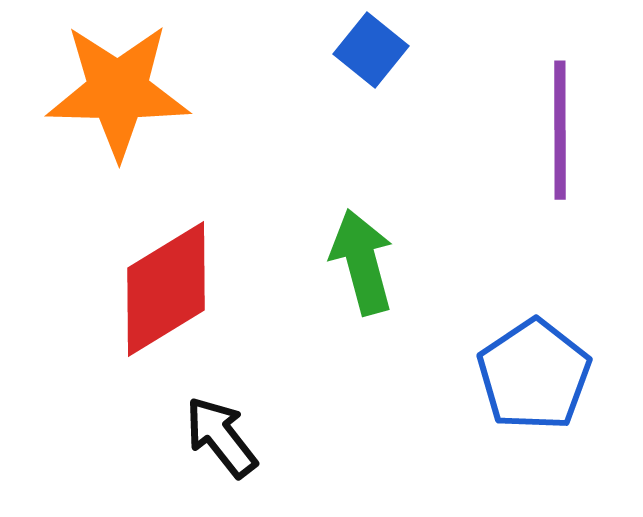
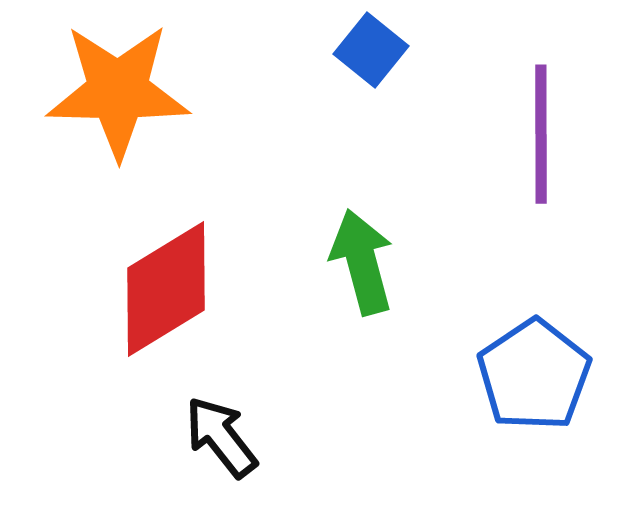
purple line: moved 19 px left, 4 px down
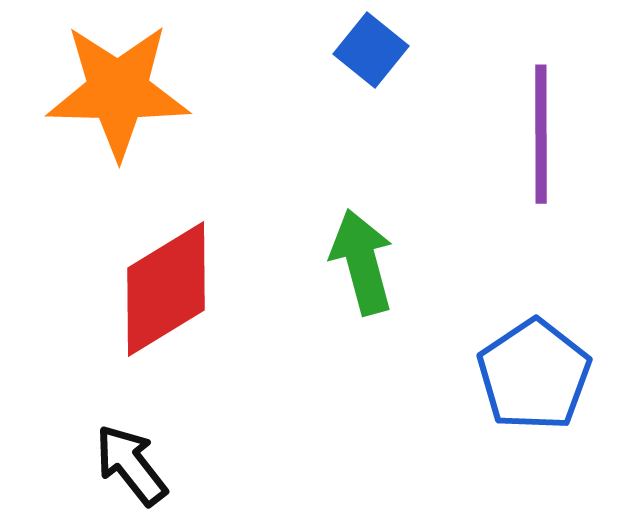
black arrow: moved 90 px left, 28 px down
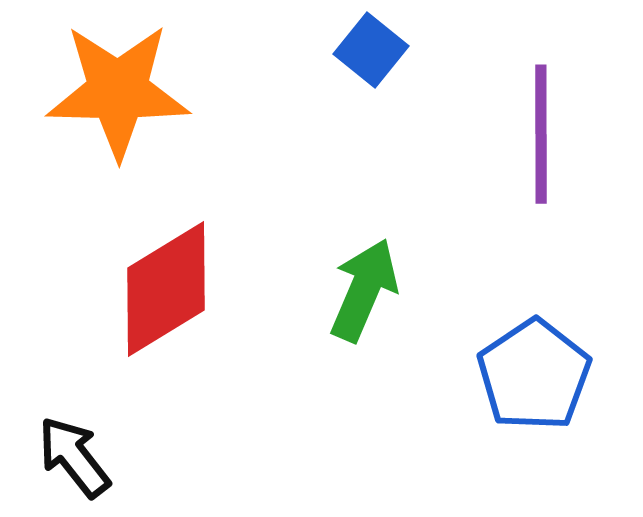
green arrow: moved 2 px right, 28 px down; rotated 38 degrees clockwise
black arrow: moved 57 px left, 8 px up
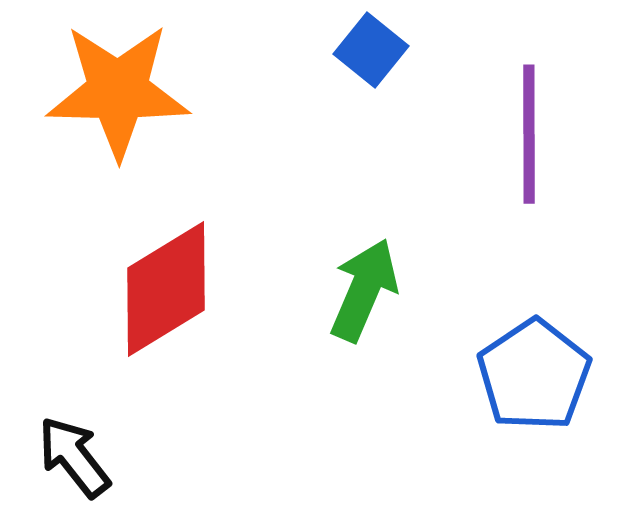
purple line: moved 12 px left
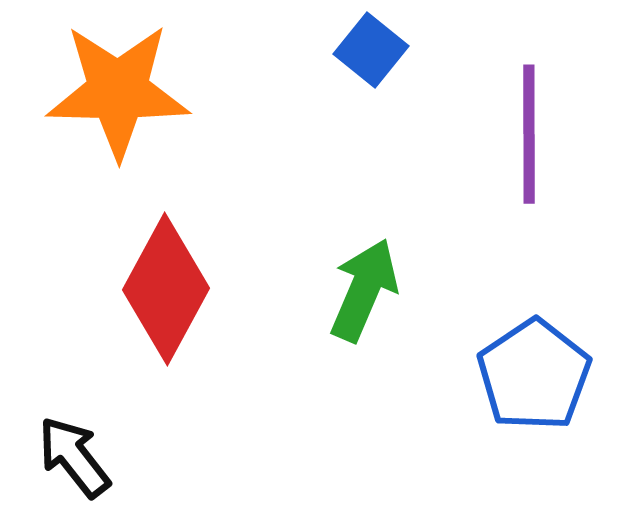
red diamond: rotated 30 degrees counterclockwise
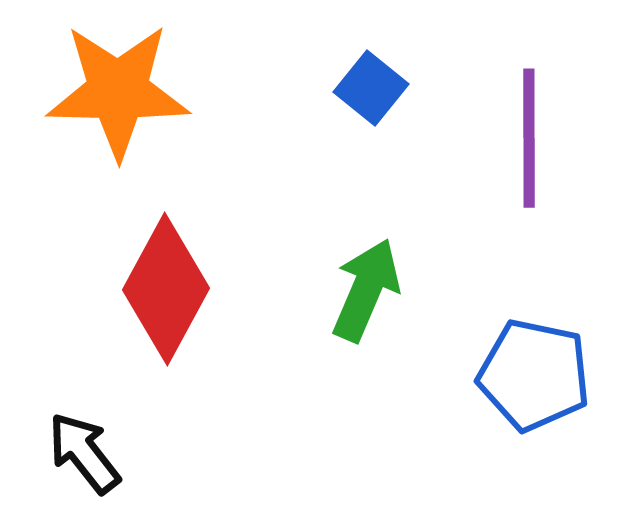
blue square: moved 38 px down
purple line: moved 4 px down
green arrow: moved 2 px right
blue pentagon: rotated 26 degrees counterclockwise
black arrow: moved 10 px right, 4 px up
